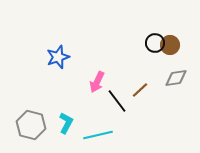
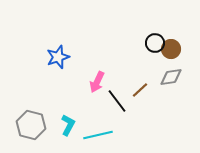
brown circle: moved 1 px right, 4 px down
gray diamond: moved 5 px left, 1 px up
cyan L-shape: moved 2 px right, 2 px down
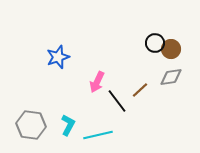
gray hexagon: rotated 8 degrees counterclockwise
